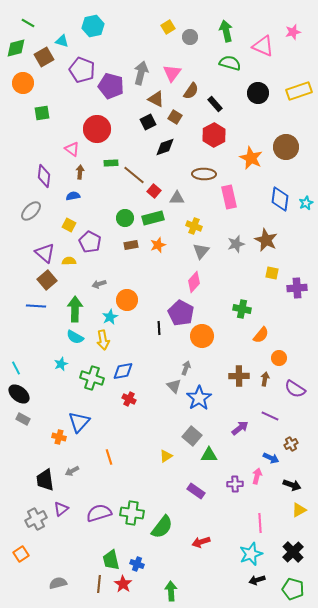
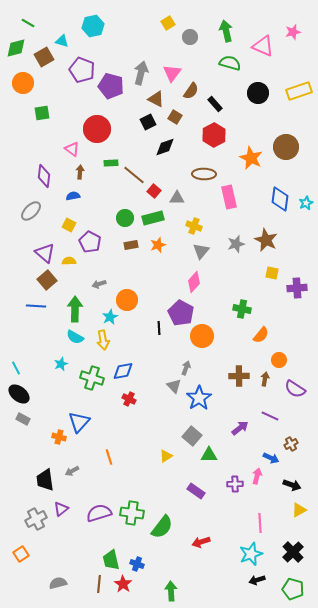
yellow square at (168, 27): moved 4 px up
orange circle at (279, 358): moved 2 px down
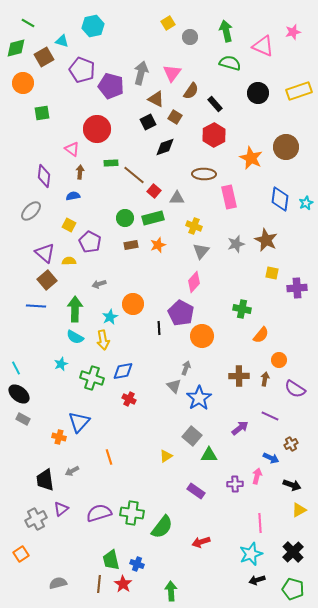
orange circle at (127, 300): moved 6 px right, 4 px down
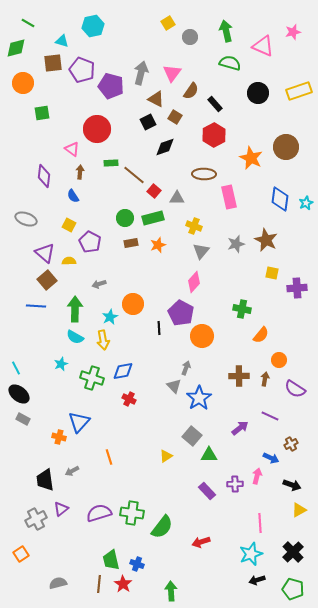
brown square at (44, 57): moved 9 px right, 6 px down; rotated 24 degrees clockwise
blue semicircle at (73, 196): rotated 112 degrees counterclockwise
gray ellipse at (31, 211): moved 5 px left, 8 px down; rotated 65 degrees clockwise
brown rectangle at (131, 245): moved 2 px up
purple rectangle at (196, 491): moved 11 px right; rotated 12 degrees clockwise
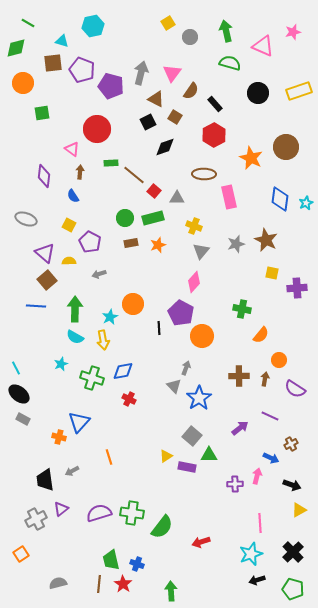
gray arrow at (99, 284): moved 10 px up
purple rectangle at (207, 491): moved 20 px left, 24 px up; rotated 36 degrees counterclockwise
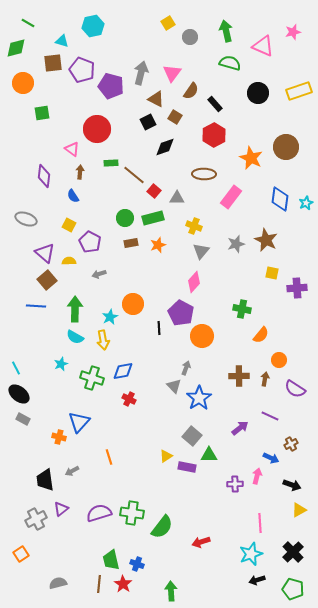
pink rectangle at (229, 197): moved 2 px right; rotated 50 degrees clockwise
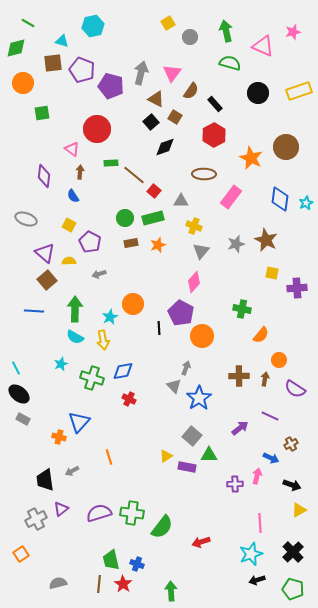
black square at (148, 122): moved 3 px right; rotated 14 degrees counterclockwise
gray triangle at (177, 198): moved 4 px right, 3 px down
blue line at (36, 306): moved 2 px left, 5 px down
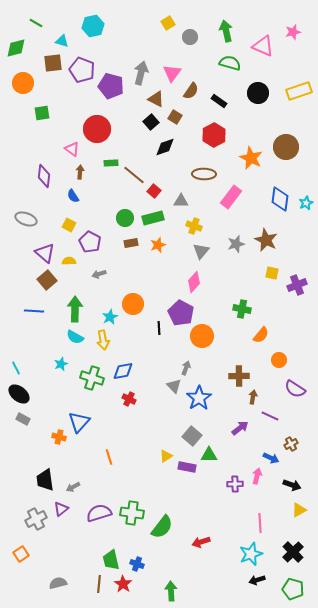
green line at (28, 23): moved 8 px right
black rectangle at (215, 104): moved 4 px right, 3 px up; rotated 14 degrees counterclockwise
purple cross at (297, 288): moved 3 px up; rotated 18 degrees counterclockwise
brown arrow at (265, 379): moved 12 px left, 18 px down
gray arrow at (72, 471): moved 1 px right, 16 px down
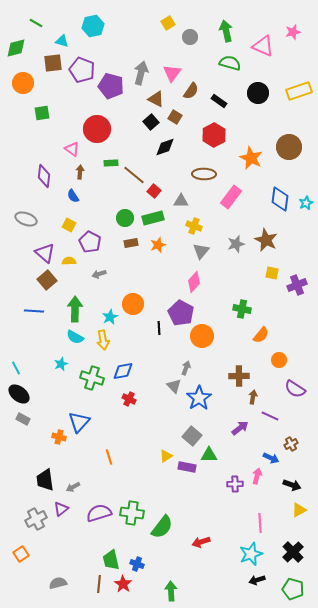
brown circle at (286, 147): moved 3 px right
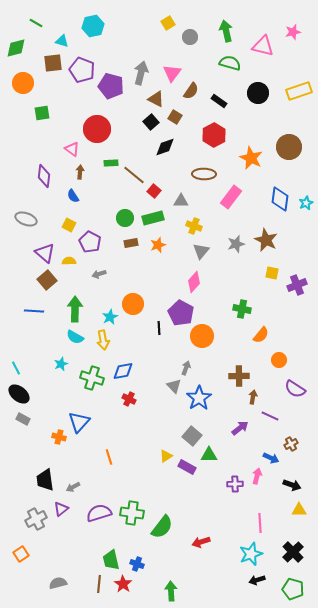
pink triangle at (263, 46): rotated 10 degrees counterclockwise
purple rectangle at (187, 467): rotated 18 degrees clockwise
yellow triangle at (299, 510): rotated 28 degrees clockwise
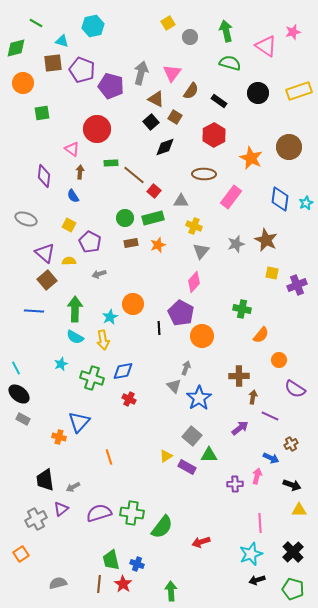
pink triangle at (263, 46): moved 3 px right; rotated 20 degrees clockwise
